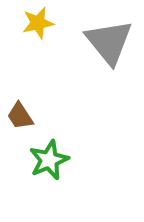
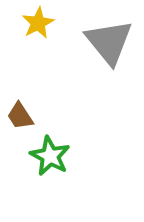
yellow star: rotated 16 degrees counterclockwise
green star: moved 1 px right, 4 px up; rotated 21 degrees counterclockwise
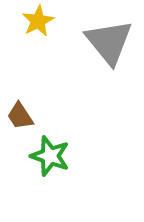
yellow star: moved 2 px up
green star: rotated 9 degrees counterclockwise
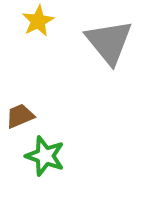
brown trapezoid: rotated 100 degrees clockwise
green star: moved 5 px left
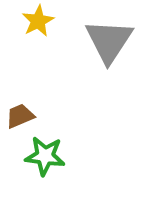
gray triangle: moved 1 px up; rotated 12 degrees clockwise
green star: rotated 12 degrees counterclockwise
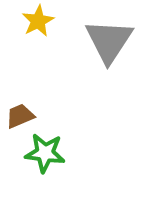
green star: moved 3 px up
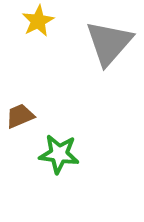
gray triangle: moved 2 px down; rotated 8 degrees clockwise
green star: moved 14 px right, 1 px down
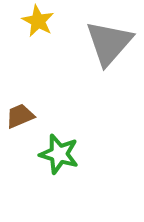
yellow star: rotated 16 degrees counterclockwise
green star: rotated 9 degrees clockwise
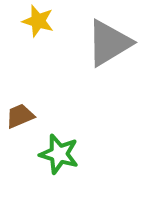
yellow star: rotated 12 degrees counterclockwise
gray triangle: rotated 18 degrees clockwise
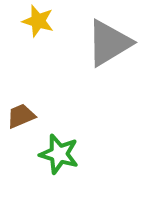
brown trapezoid: moved 1 px right
